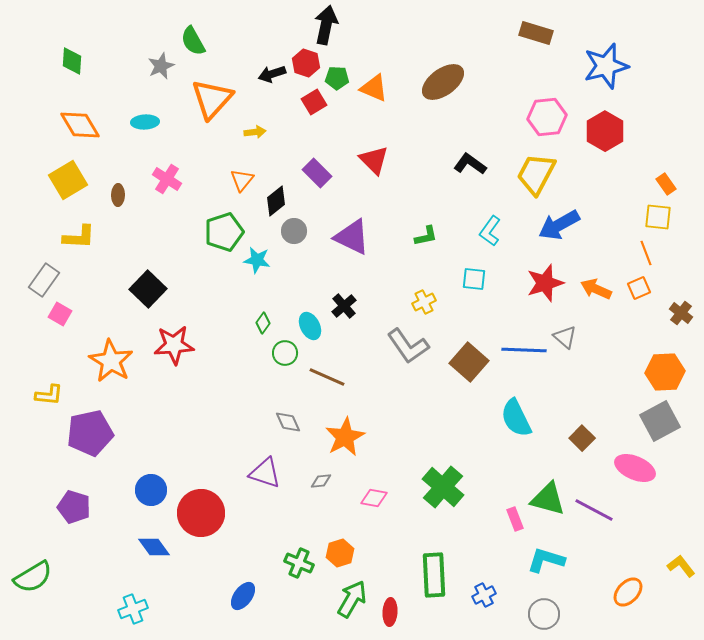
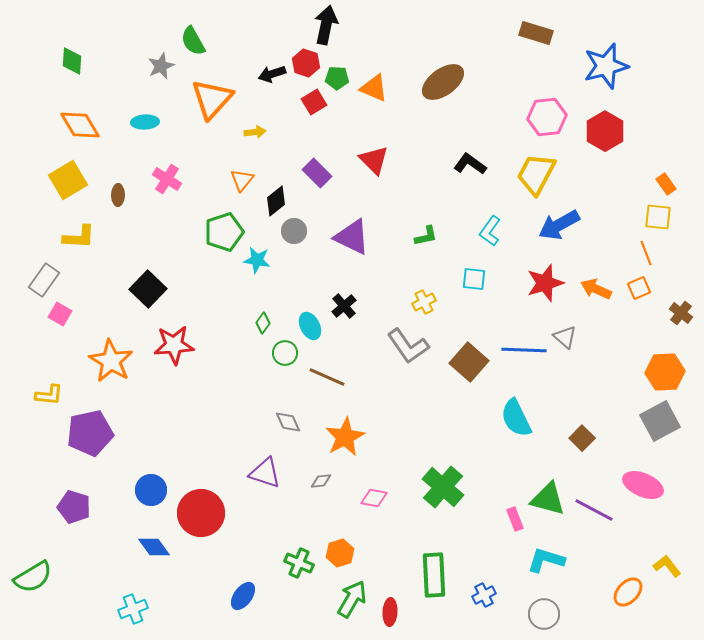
pink ellipse at (635, 468): moved 8 px right, 17 px down
yellow L-shape at (681, 566): moved 14 px left
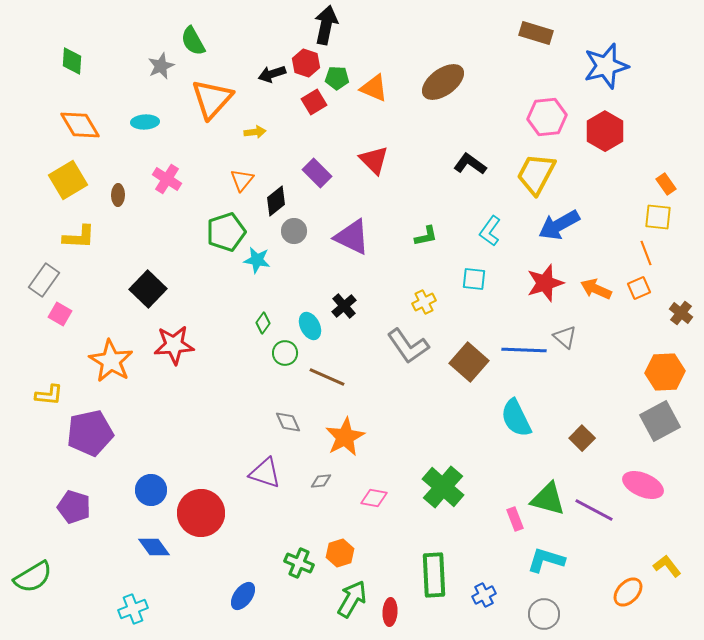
green pentagon at (224, 232): moved 2 px right
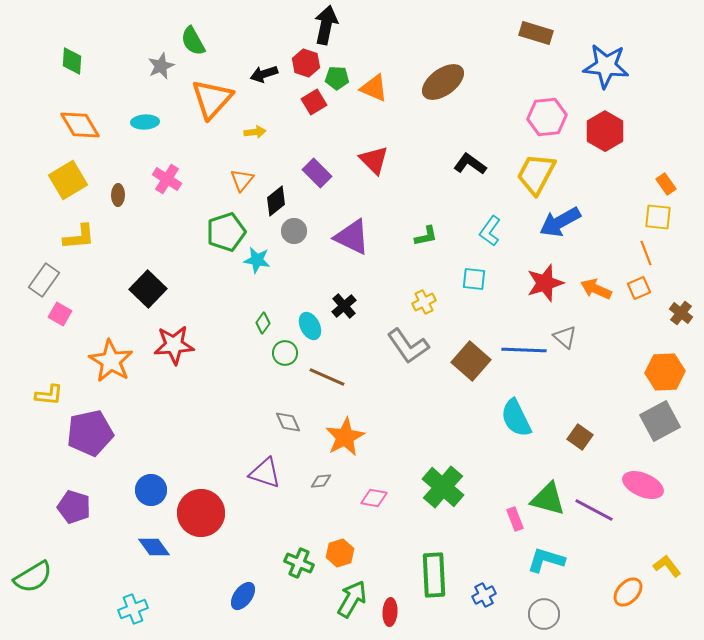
blue star at (606, 66): rotated 21 degrees clockwise
black arrow at (272, 74): moved 8 px left
blue arrow at (559, 225): moved 1 px right, 3 px up
yellow L-shape at (79, 237): rotated 8 degrees counterclockwise
brown square at (469, 362): moved 2 px right, 1 px up
brown square at (582, 438): moved 2 px left, 1 px up; rotated 10 degrees counterclockwise
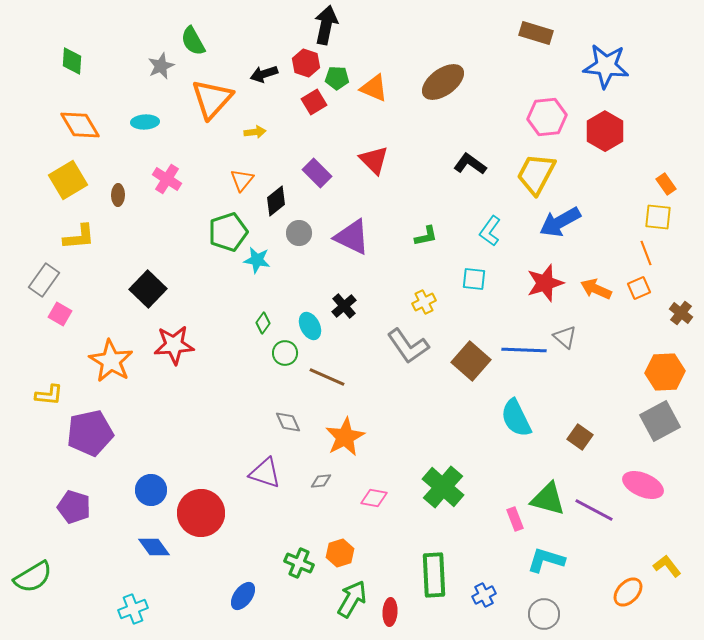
gray circle at (294, 231): moved 5 px right, 2 px down
green pentagon at (226, 232): moved 2 px right
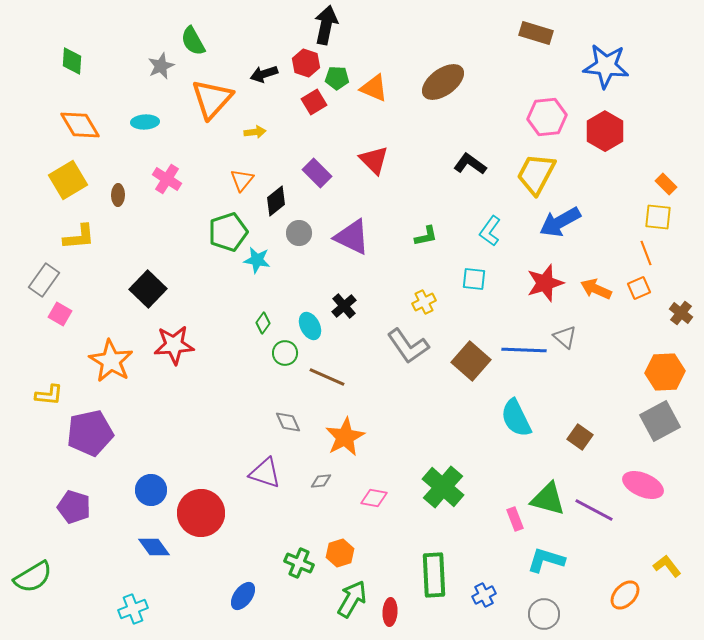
orange rectangle at (666, 184): rotated 10 degrees counterclockwise
orange ellipse at (628, 592): moved 3 px left, 3 px down
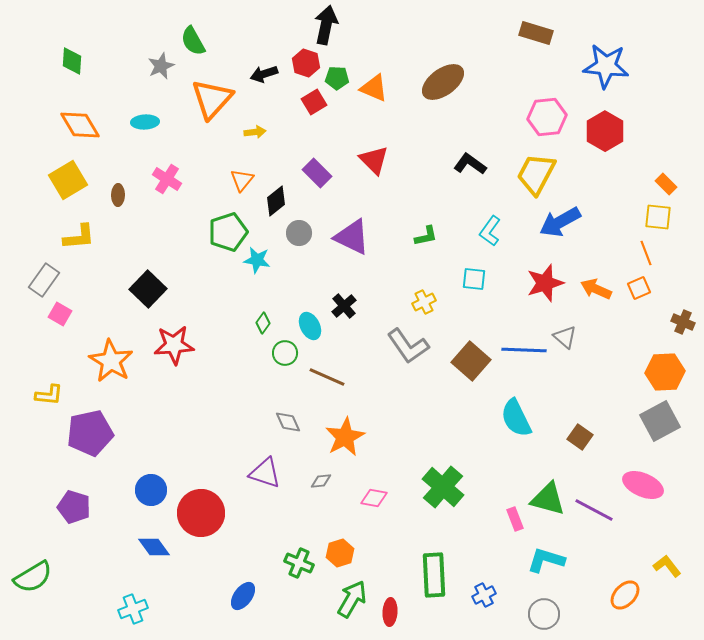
brown cross at (681, 313): moved 2 px right, 9 px down; rotated 15 degrees counterclockwise
